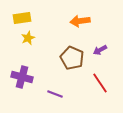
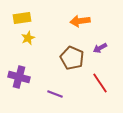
purple arrow: moved 2 px up
purple cross: moved 3 px left
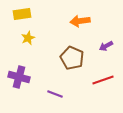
yellow rectangle: moved 4 px up
purple arrow: moved 6 px right, 2 px up
red line: moved 3 px right, 3 px up; rotated 75 degrees counterclockwise
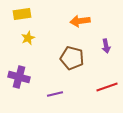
purple arrow: rotated 72 degrees counterclockwise
brown pentagon: rotated 10 degrees counterclockwise
red line: moved 4 px right, 7 px down
purple line: rotated 35 degrees counterclockwise
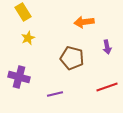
yellow rectangle: moved 1 px right, 2 px up; rotated 66 degrees clockwise
orange arrow: moved 4 px right, 1 px down
purple arrow: moved 1 px right, 1 px down
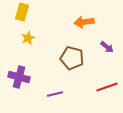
yellow rectangle: moved 1 px left; rotated 48 degrees clockwise
purple arrow: rotated 40 degrees counterclockwise
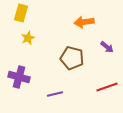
yellow rectangle: moved 1 px left, 1 px down
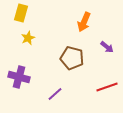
orange arrow: rotated 60 degrees counterclockwise
purple line: rotated 28 degrees counterclockwise
